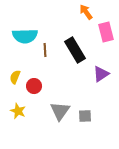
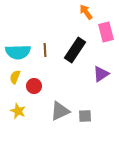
cyan semicircle: moved 7 px left, 16 px down
black rectangle: rotated 65 degrees clockwise
gray triangle: rotated 30 degrees clockwise
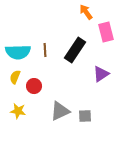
yellow star: rotated 14 degrees counterclockwise
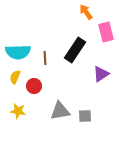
brown line: moved 8 px down
gray triangle: rotated 15 degrees clockwise
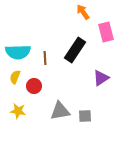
orange arrow: moved 3 px left
purple triangle: moved 4 px down
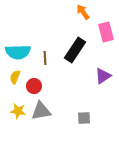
purple triangle: moved 2 px right, 2 px up
gray triangle: moved 19 px left
gray square: moved 1 px left, 2 px down
